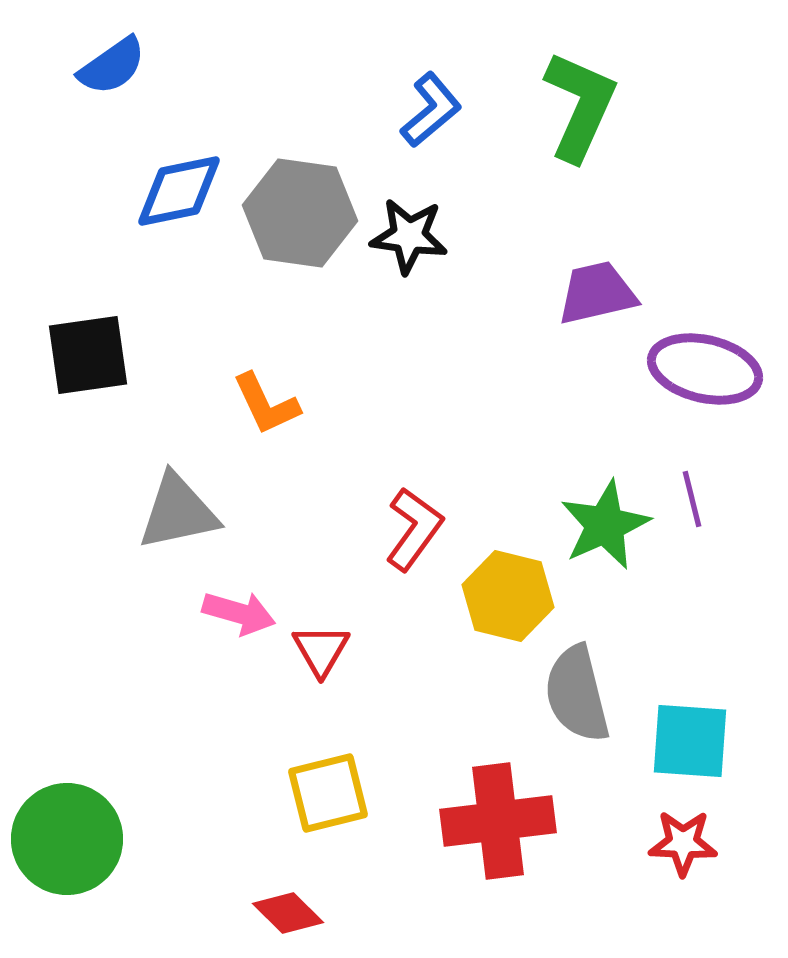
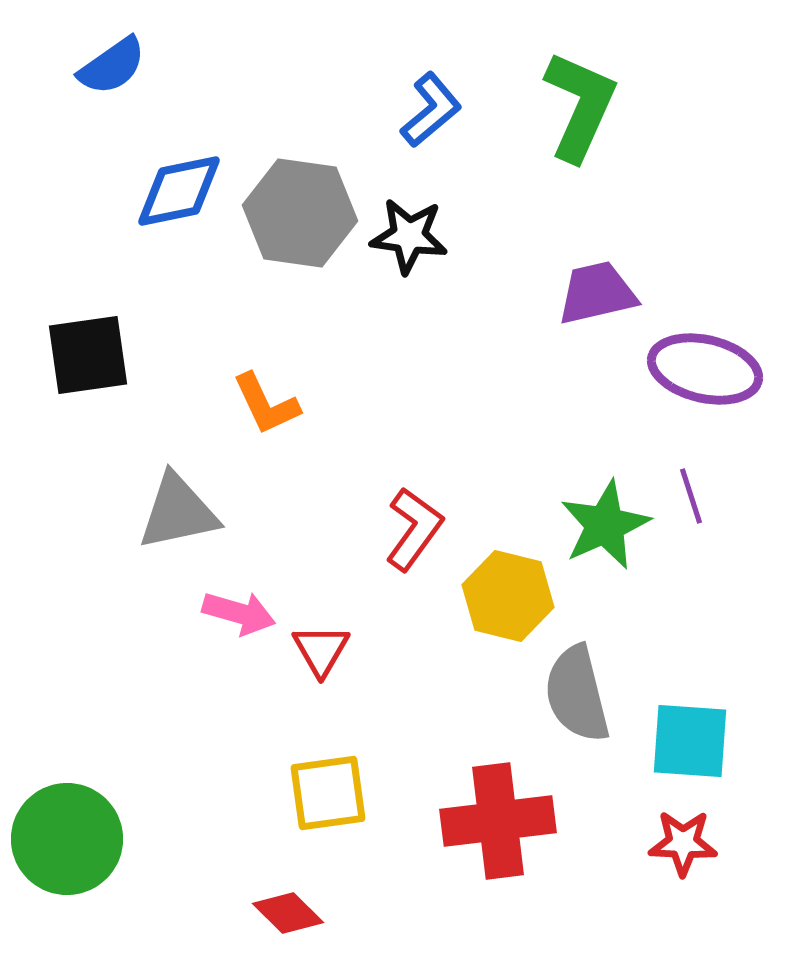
purple line: moved 1 px left, 3 px up; rotated 4 degrees counterclockwise
yellow square: rotated 6 degrees clockwise
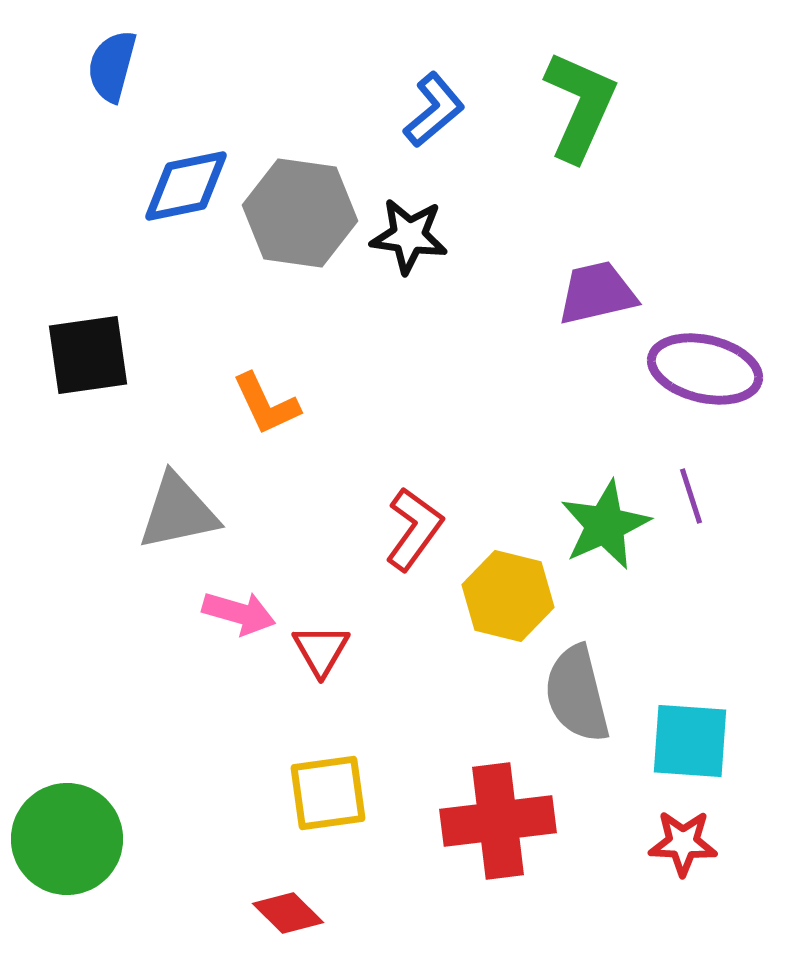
blue semicircle: rotated 140 degrees clockwise
blue L-shape: moved 3 px right
blue diamond: moved 7 px right, 5 px up
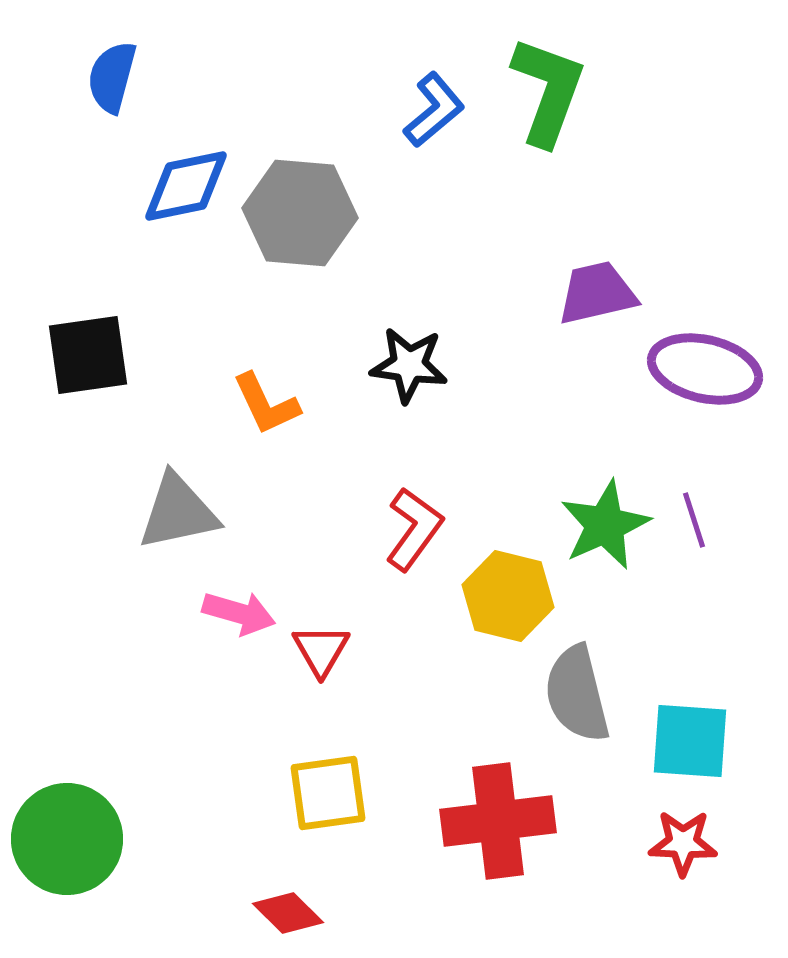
blue semicircle: moved 11 px down
green L-shape: moved 32 px left, 15 px up; rotated 4 degrees counterclockwise
gray hexagon: rotated 3 degrees counterclockwise
black star: moved 129 px down
purple line: moved 3 px right, 24 px down
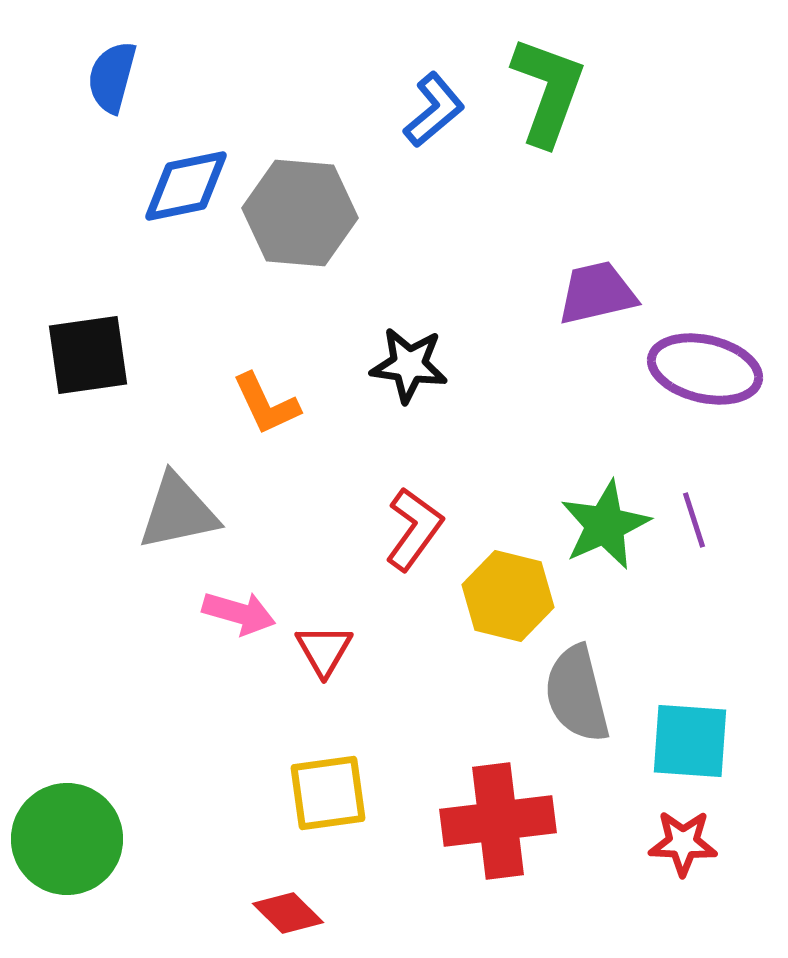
red triangle: moved 3 px right
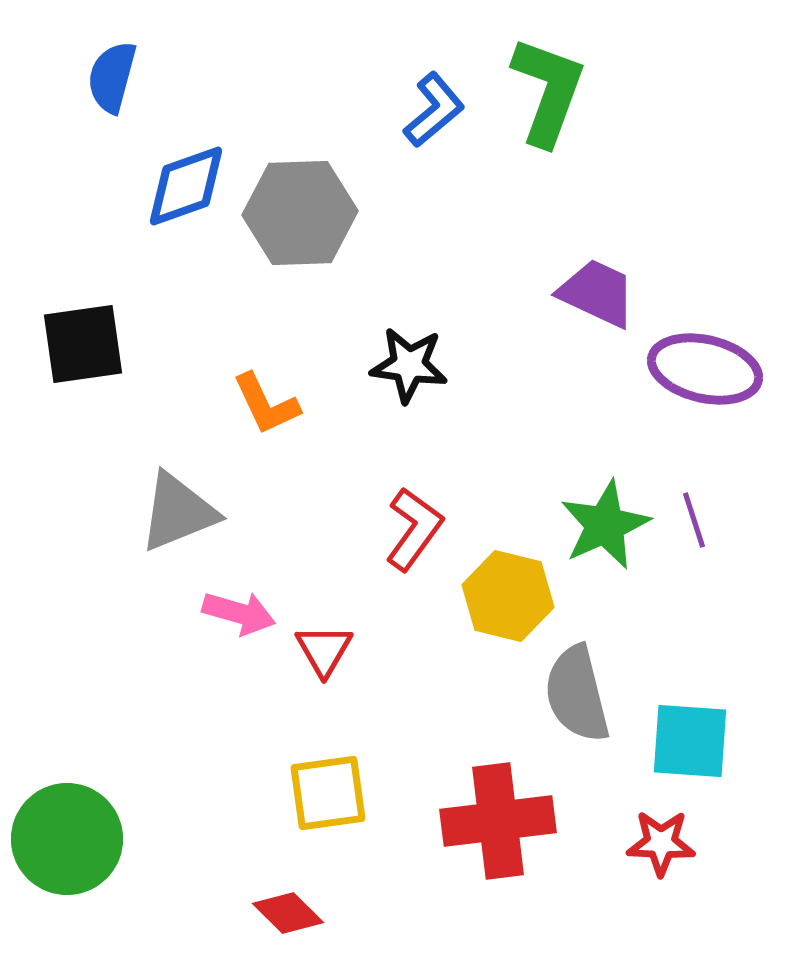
blue diamond: rotated 8 degrees counterclockwise
gray hexagon: rotated 7 degrees counterclockwise
purple trapezoid: rotated 38 degrees clockwise
black square: moved 5 px left, 11 px up
gray triangle: rotated 10 degrees counterclockwise
red star: moved 22 px left
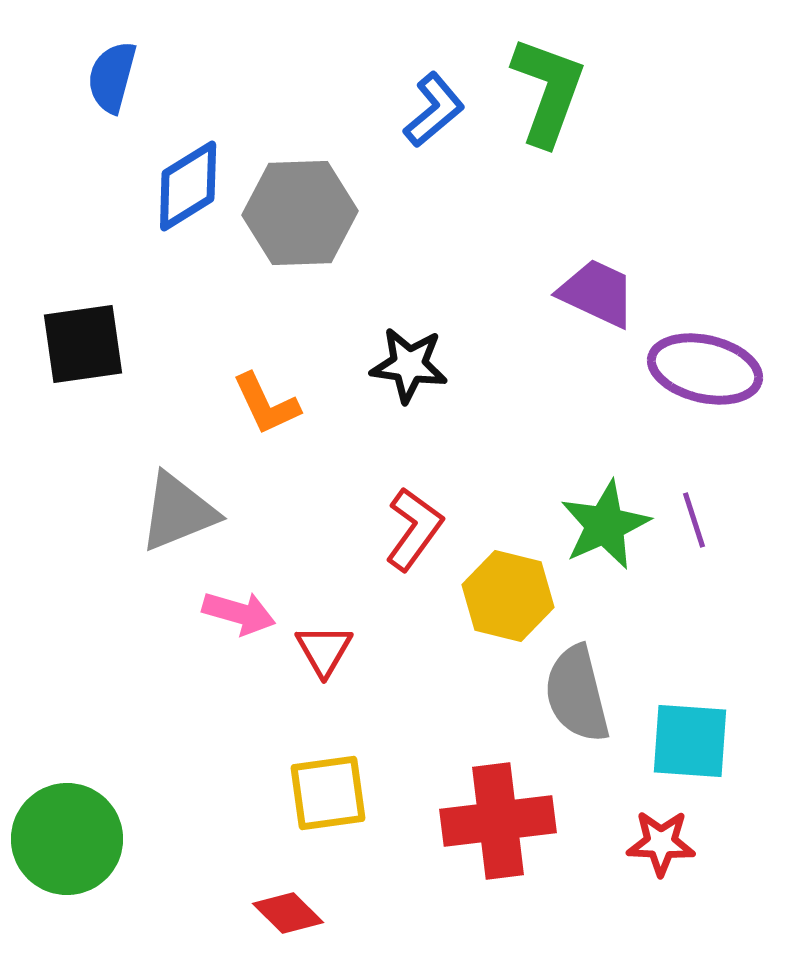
blue diamond: moved 2 px right; rotated 12 degrees counterclockwise
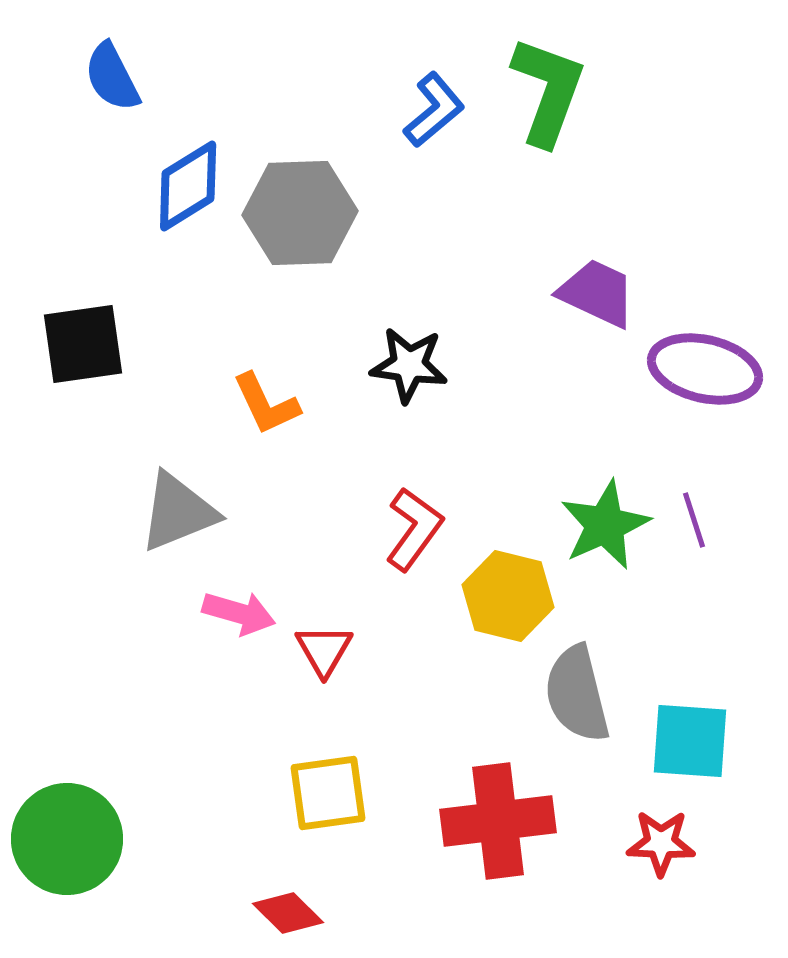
blue semicircle: rotated 42 degrees counterclockwise
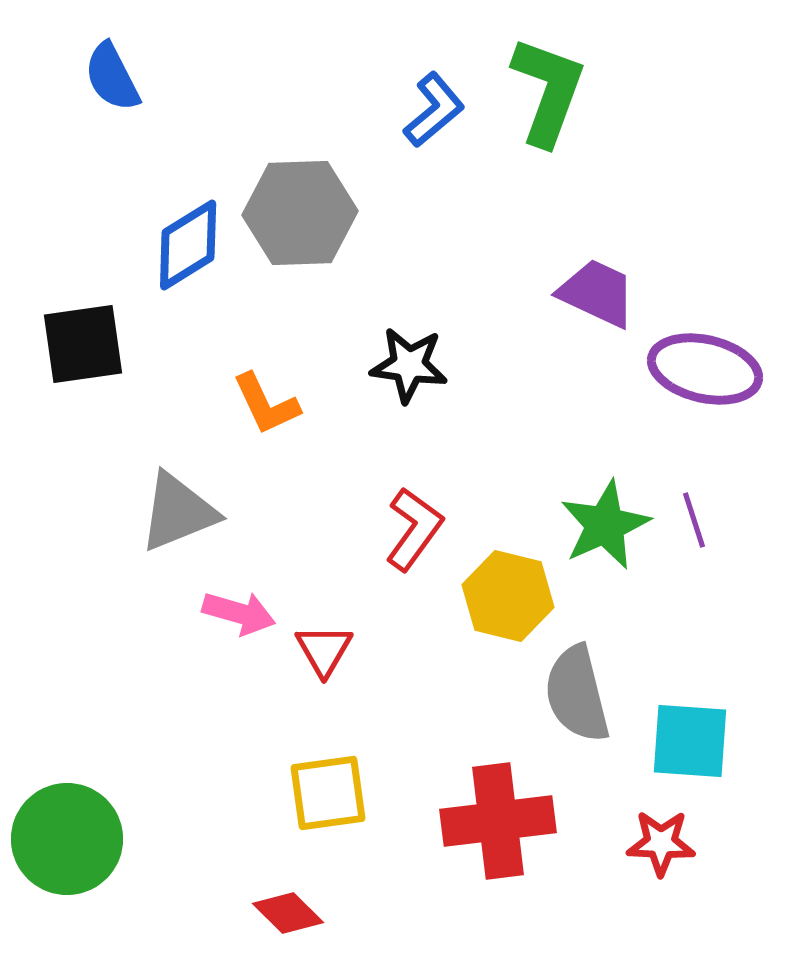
blue diamond: moved 59 px down
